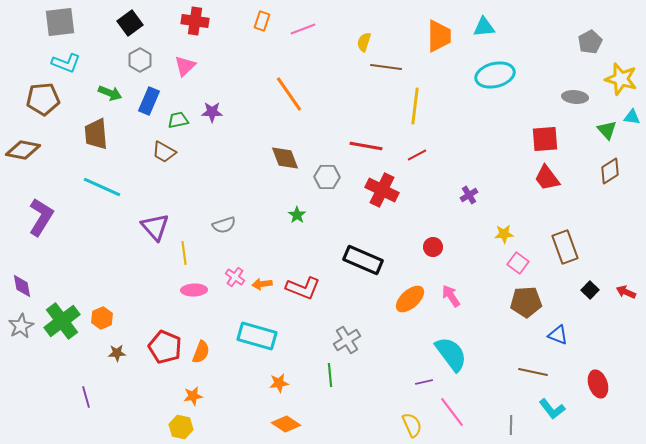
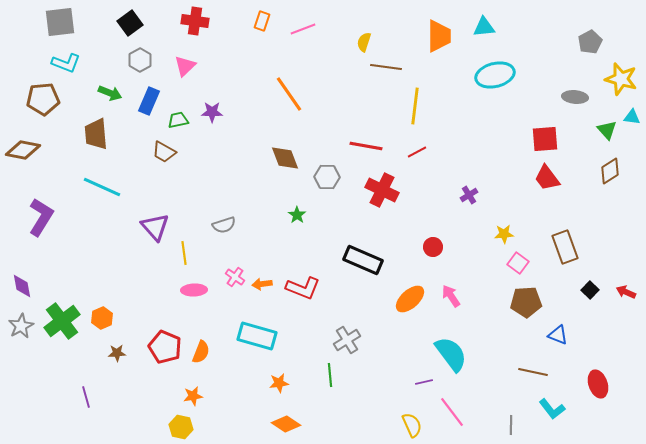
red line at (417, 155): moved 3 px up
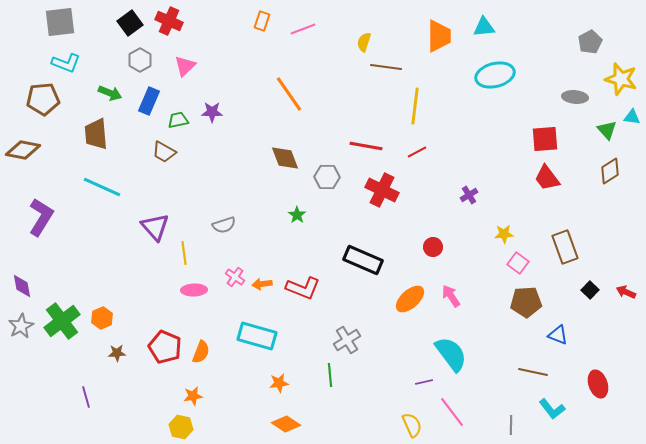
red cross at (195, 21): moved 26 px left; rotated 16 degrees clockwise
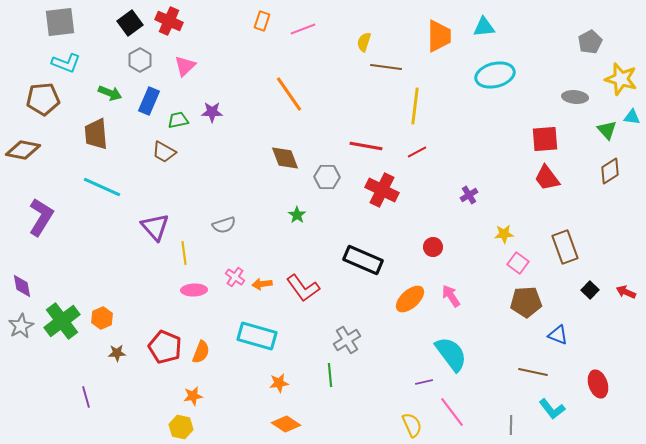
red L-shape at (303, 288): rotated 32 degrees clockwise
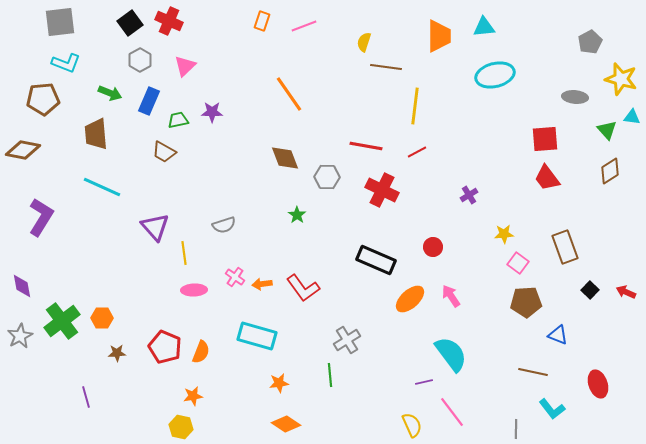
pink line at (303, 29): moved 1 px right, 3 px up
black rectangle at (363, 260): moved 13 px right
orange hexagon at (102, 318): rotated 25 degrees clockwise
gray star at (21, 326): moved 1 px left, 10 px down
gray line at (511, 425): moved 5 px right, 4 px down
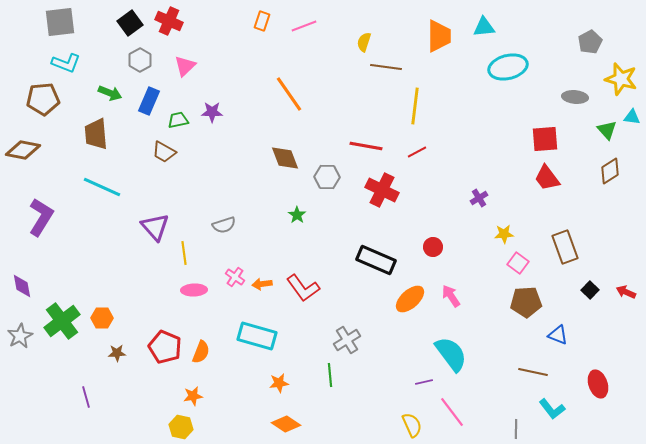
cyan ellipse at (495, 75): moved 13 px right, 8 px up
purple cross at (469, 195): moved 10 px right, 3 px down
